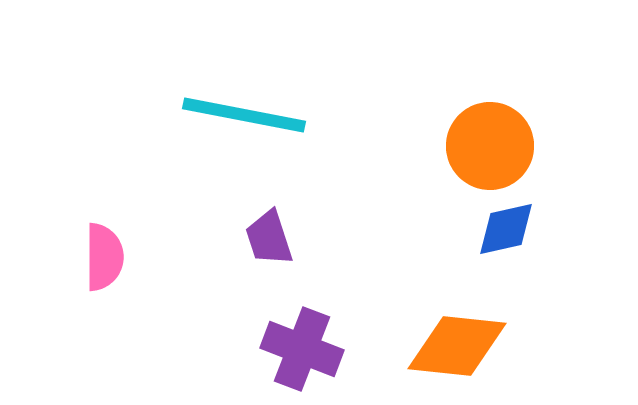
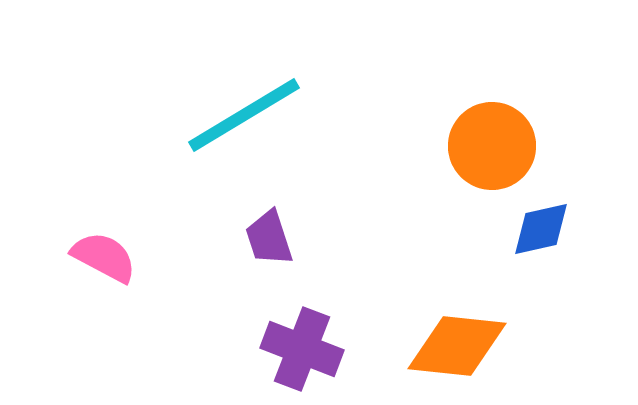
cyan line: rotated 42 degrees counterclockwise
orange circle: moved 2 px right
blue diamond: moved 35 px right
pink semicircle: rotated 62 degrees counterclockwise
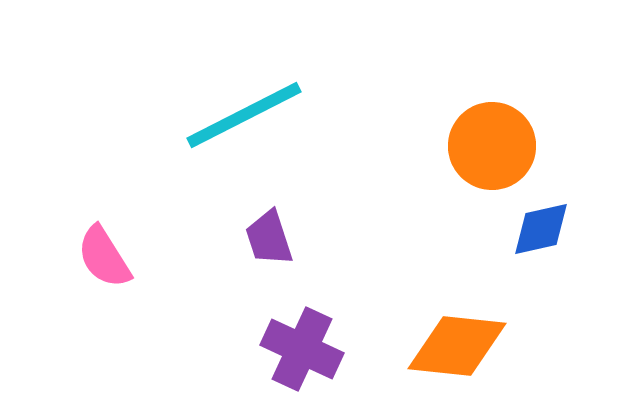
cyan line: rotated 4 degrees clockwise
pink semicircle: rotated 150 degrees counterclockwise
purple cross: rotated 4 degrees clockwise
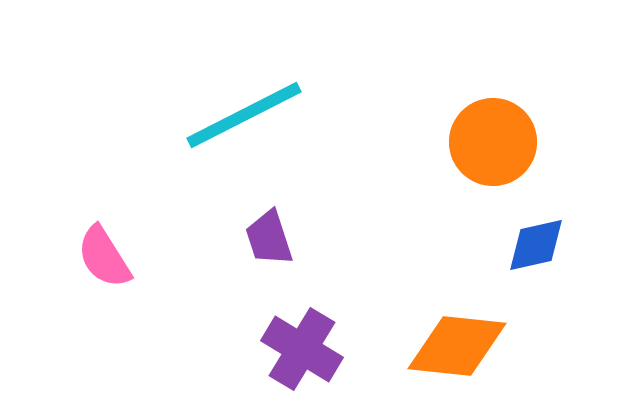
orange circle: moved 1 px right, 4 px up
blue diamond: moved 5 px left, 16 px down
purple cross: rotated 6 degrees clockwise
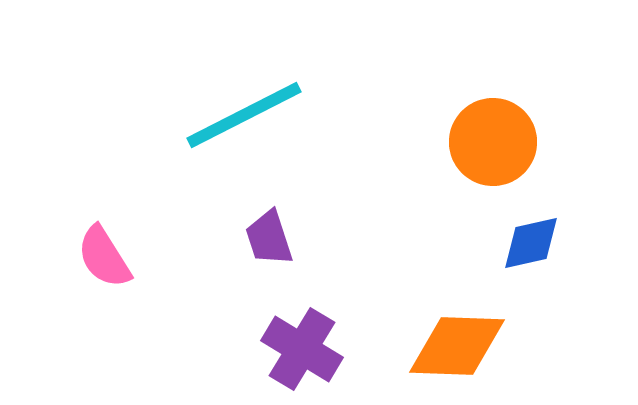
blue diamond: moved 5 px left, 2 px up
orange diamond: rotated 4 degrees counterclockwise
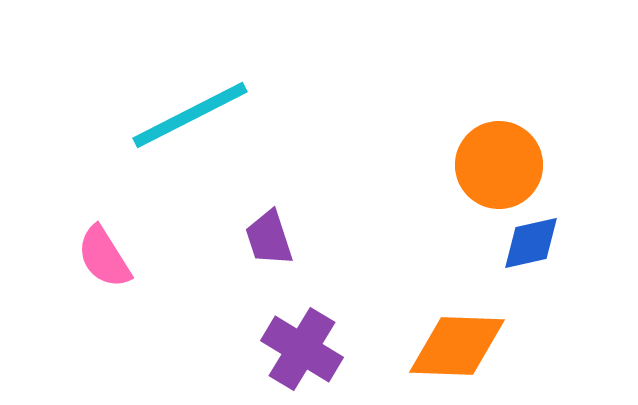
cyan line: moved 54 px left
orange circle: moved 6 px right, 23 px down
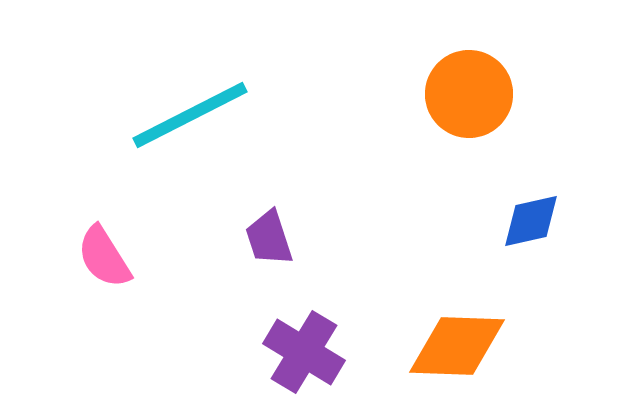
orange circle: moved 30 px left, 71 px up
blue diamond: moved 22 px up
purple cross: moved 2 px right, 3 px down
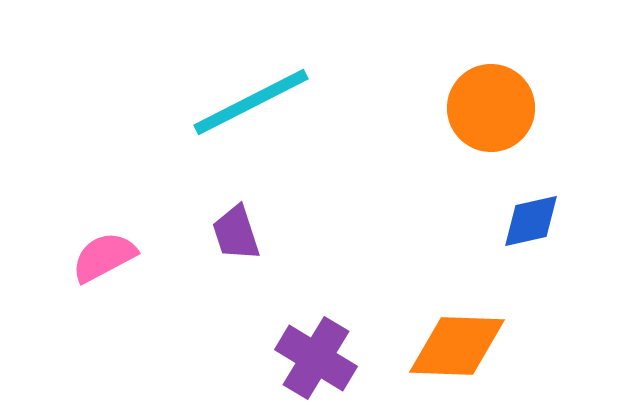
orange circle: moved 22 px right, 14 px down
cyan line: moved 61 px right, 13 px up
purple trapezoid: moved 33 px left, 5 px up
pink semicircle: rotated 94 degrees clockwise
purple cross: moved 12 px right, 6 px down
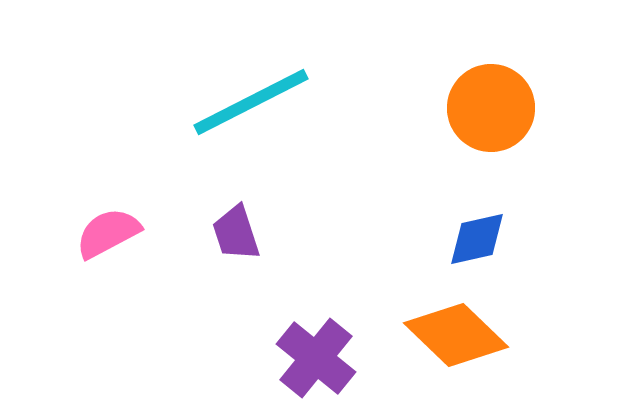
blue diamond: moved 54 px left, 18 px down
pink semicircle: moved 4 px right, 24 px up
orange diamond: moved 1 px left, 11 px up; rotated 42 degrees clockwise
purple cross: rotated 8 degrees clockwise
